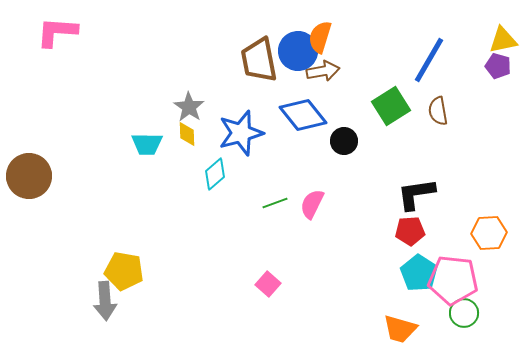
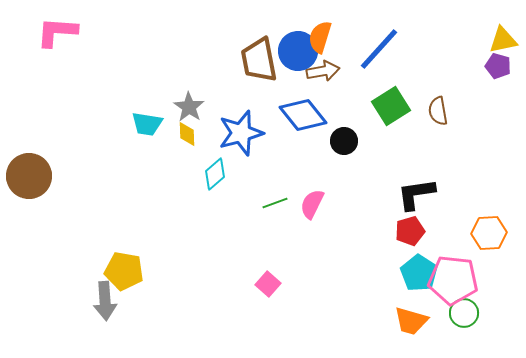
blue line: moved 50 px left, 11 px up; rotated 12 degrees clockwise
cyan trapezoid: moved 20 px up; rotated 8 degrees clockwise
red pentagon: rotated 12 degrees counterclockwise
orange trapezoid: moved 11 px right, 8 px up
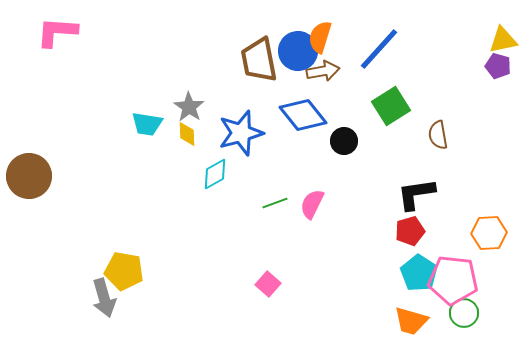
brown semicircle: moved 24 px down
cyan diamond: rotated 12 degrees clockwise
gray arrow: moved 1 px left, 3 px up; rotated 12 degrees counterclockwise
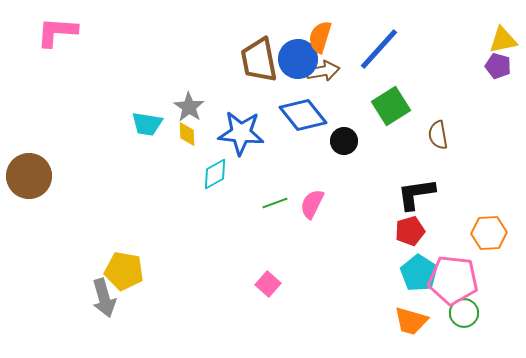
blue circle: moved 8 px down
blue star: rotated 21 degrees clockwise
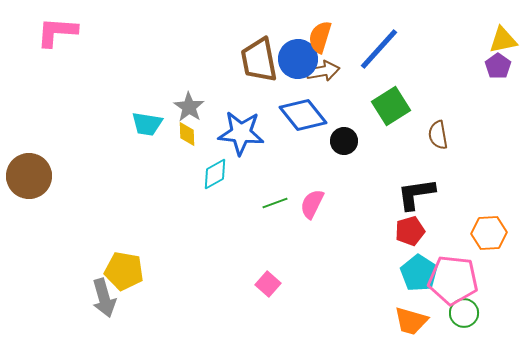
purple pentagon: rotated 20 degrees clockwise
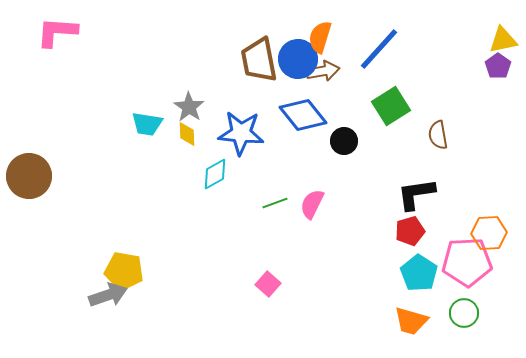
pink pentagon: moved 14 px right, 18 px up; rotated 9 degrees counterclockwise
gray arrow: moved 4 px right, 3 px up; rotated 93 degrees counterclockwise
